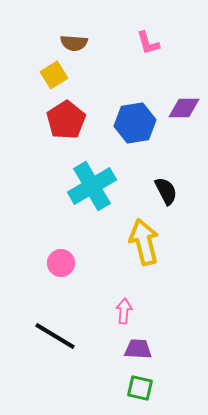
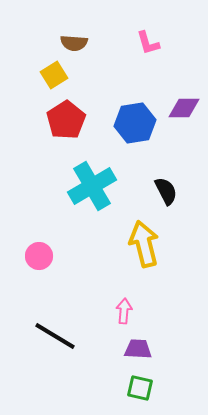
yellow arrow: moved 2 px down
pink circle: moved 22 px left, 7 px up
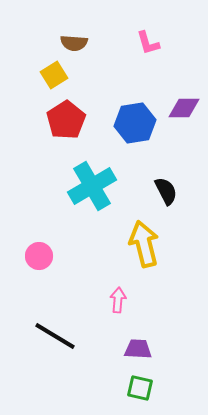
pink arrow: moved 6 px left, 11 px up
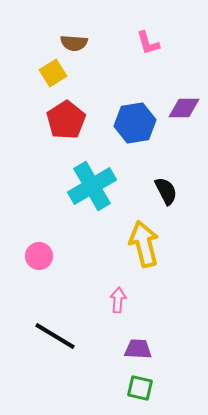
yellow square: moved 1 px left, 2 px up
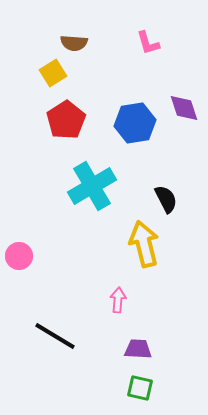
purple diamond: rotated 72 degrees clockwise
black semicircle: moved 8 px down
pink circle: moved 20 px left
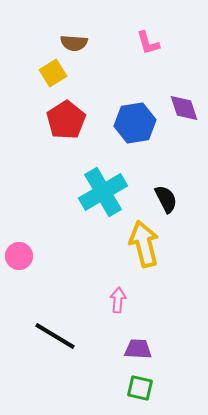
cyan cross: moved 11 px right, 6 px down
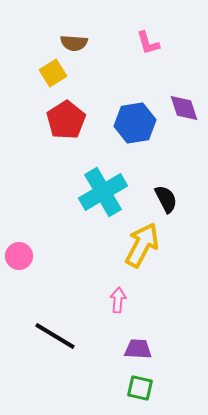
yellow arrow: moved 2 px left, 1 px down; rotated 42 degrees clockwise
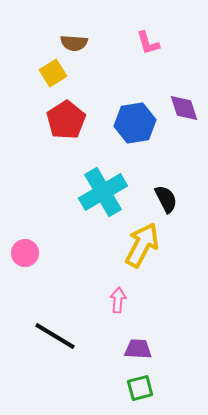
pink circle: moved 6 px right, 3 px up
green square: rotated 28 degrees counterclockwise
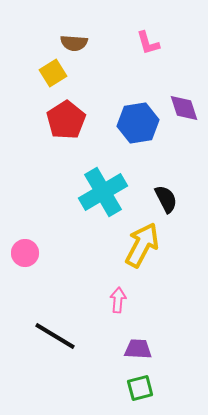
blue hexagon: moved 3 px right
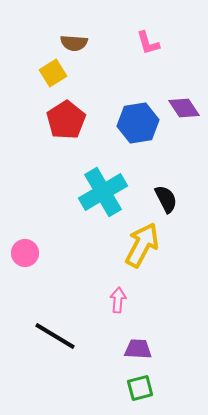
purple diamond: rotated 16 degrees counterclockwise
